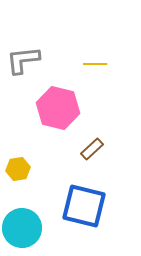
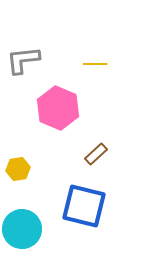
pink hexagon: rotated 9 degrees clockwise
brown rectangle: moved 4 px right, 5 px down
cyan circle: moved 1 px down
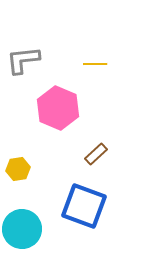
blue square: rotated 6 degrees clockwise
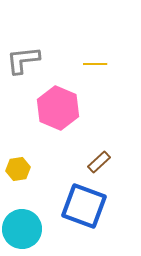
brown rectangle: moved 3 px right, 8 px down
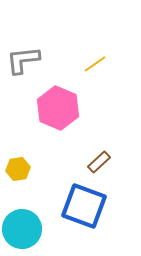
yellow line: rotated 35 degrees counterclockwise
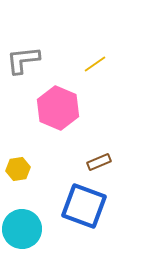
brown rectangle: rotated 20 degrees clockwise
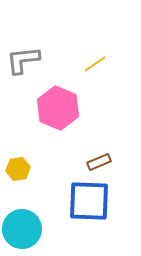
blue square: moved 5 px right, 5 px up; rotated 18 degrees counterclockwise
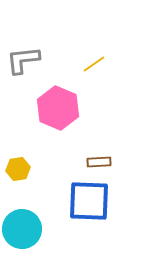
yellow line: moved 1 px left
brown rectangle: rotated 20 degrees clockwise
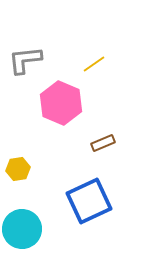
gray L-shape: moved 2 px right
pink hexagon: moved 3 px right, 5 px up
brown rectangle: moved 4 px right, 19 px up; rotated 20 degrees counterclockwise
blue square: rotated 27 degrees counterclockwise
